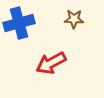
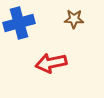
red arrow: rotated 16 degrees clockwise
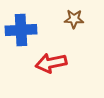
blue cross: moved 2 px right, 7 px down; rotated 12 degrees clockwise
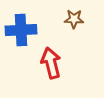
red arrow: rotated 88 degrees clockwise
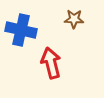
blue cross: rotated 16 degrees clockwise
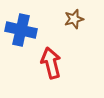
brown star: rotated 18 degrees counterclockwise
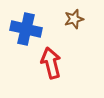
blue cross: moved 5 px right, 1 px up
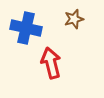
blue cross: moved 1 px up
